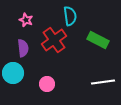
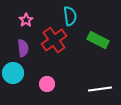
pink star: rotated 16 degrees clockwise
white line: moved 3 px left, 7 px down
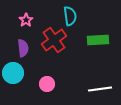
green rectangle: rotated 30 degrees counterclockwise
